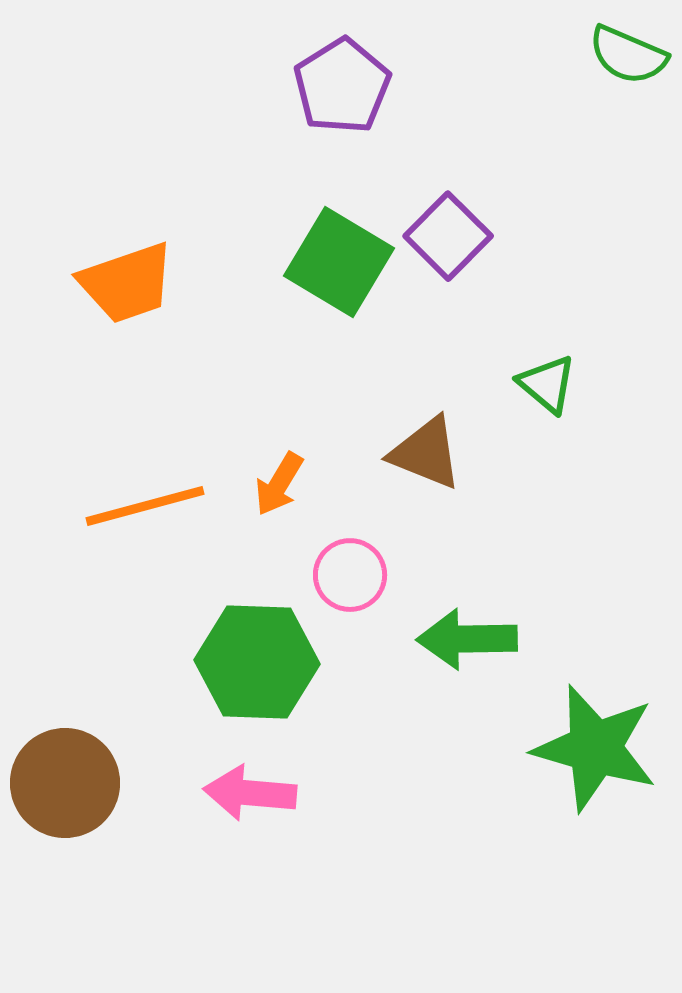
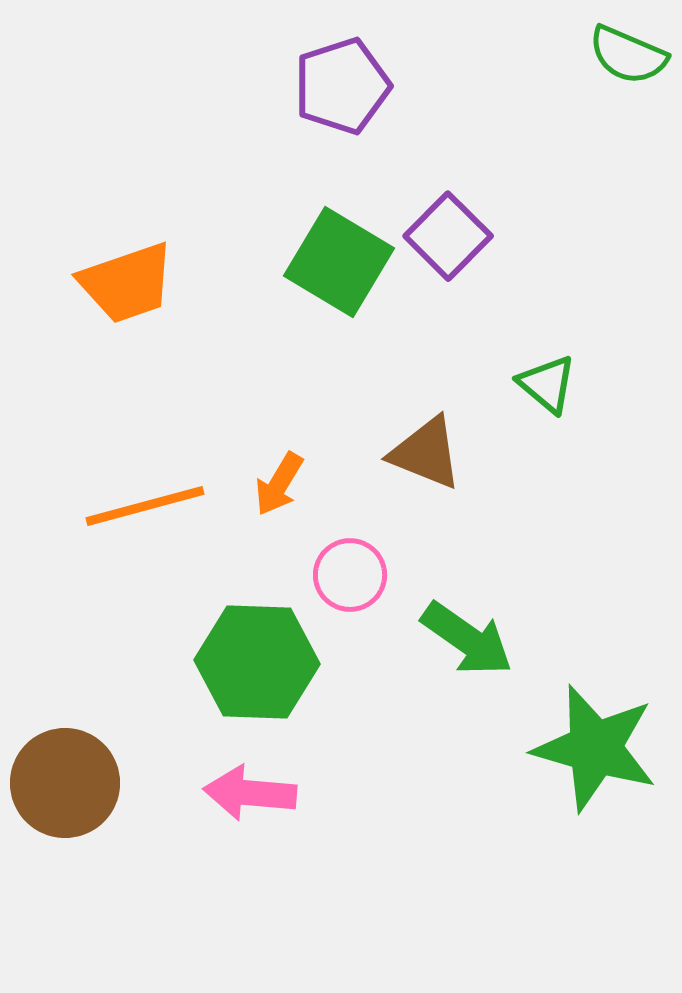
purple pentagon: rotated 14 degrees clockwise
green arrow: rotated 144 degrees counterclockwise
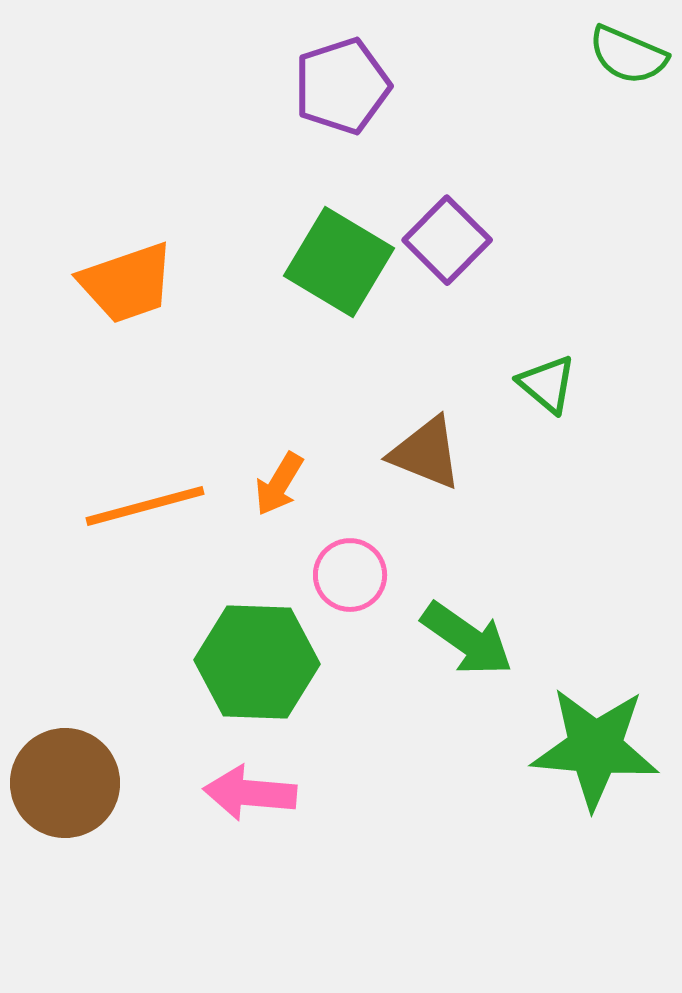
purple square: moved 1 px left, 4 px down
green star: rotated 11 degrees counterclockwise
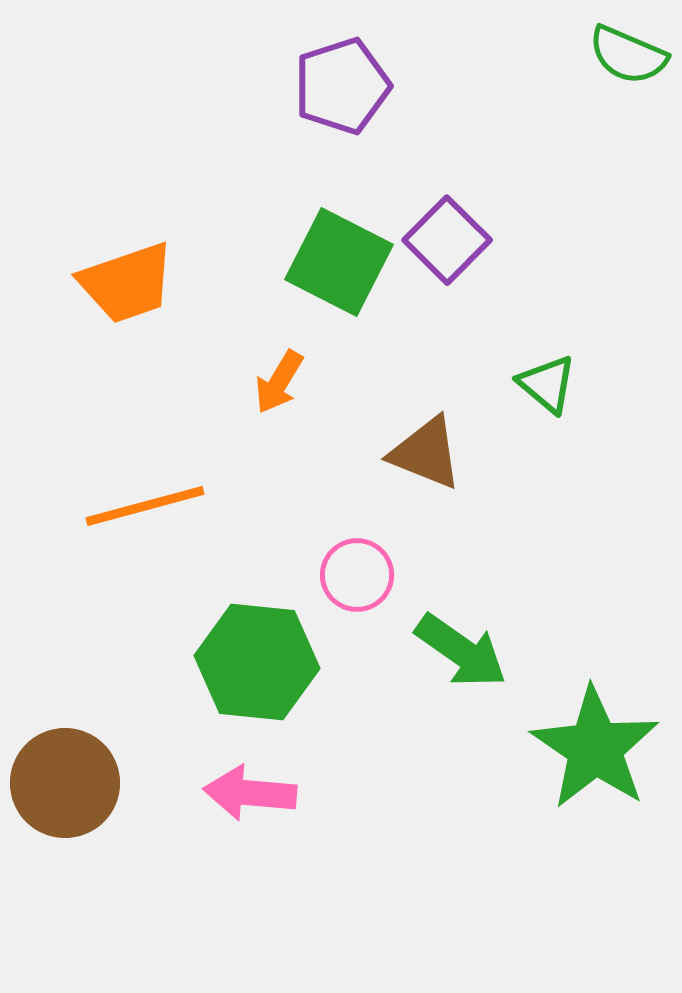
green square: rotated 4 degrees counterclockwise
orange arrow: moved 102 px up
pink circle: moved 7 px right
green arrow: moved 6 px left, 12 px down
green hexagon: rotated 4 degrees clockwise
green star: rotated 29 degrees clockwise
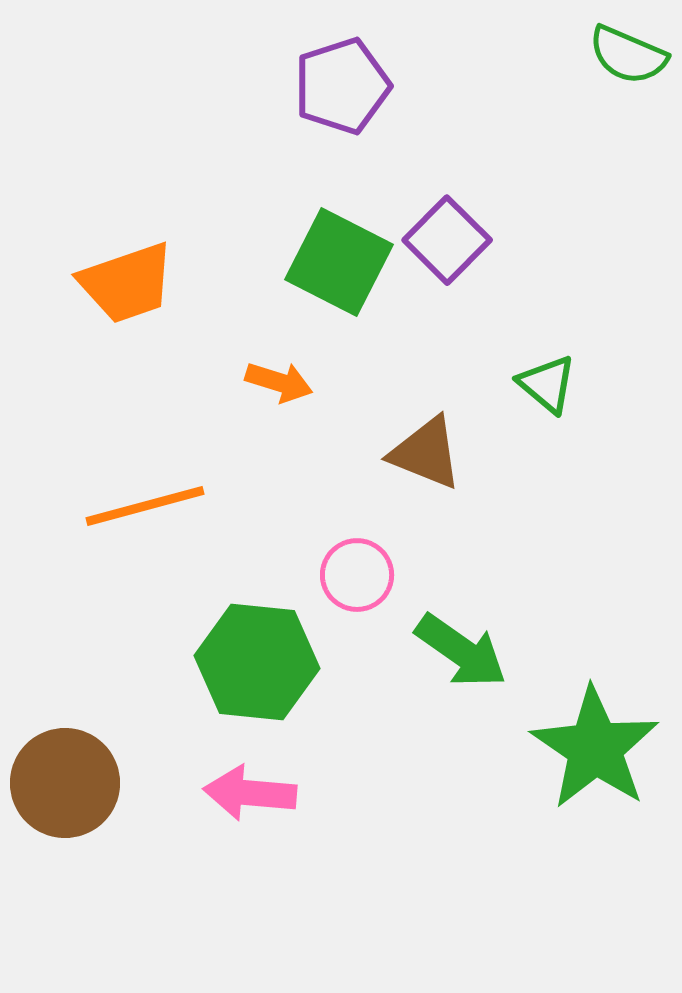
orange arrow: rotated 104 degrees counterclockwise
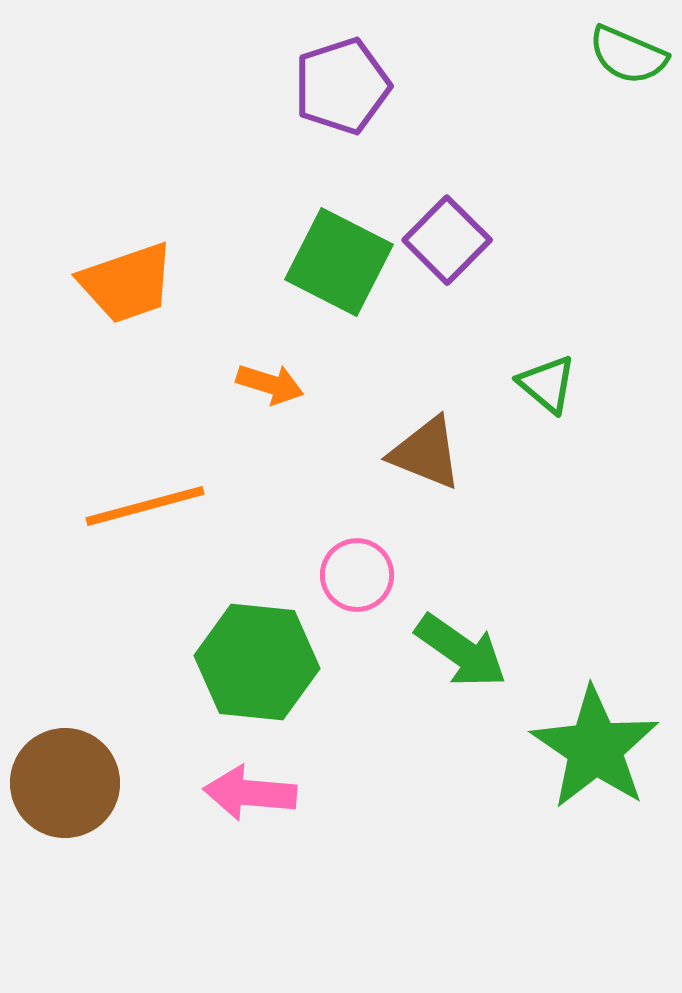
orange arrow: moved 9 px left, 2 px down
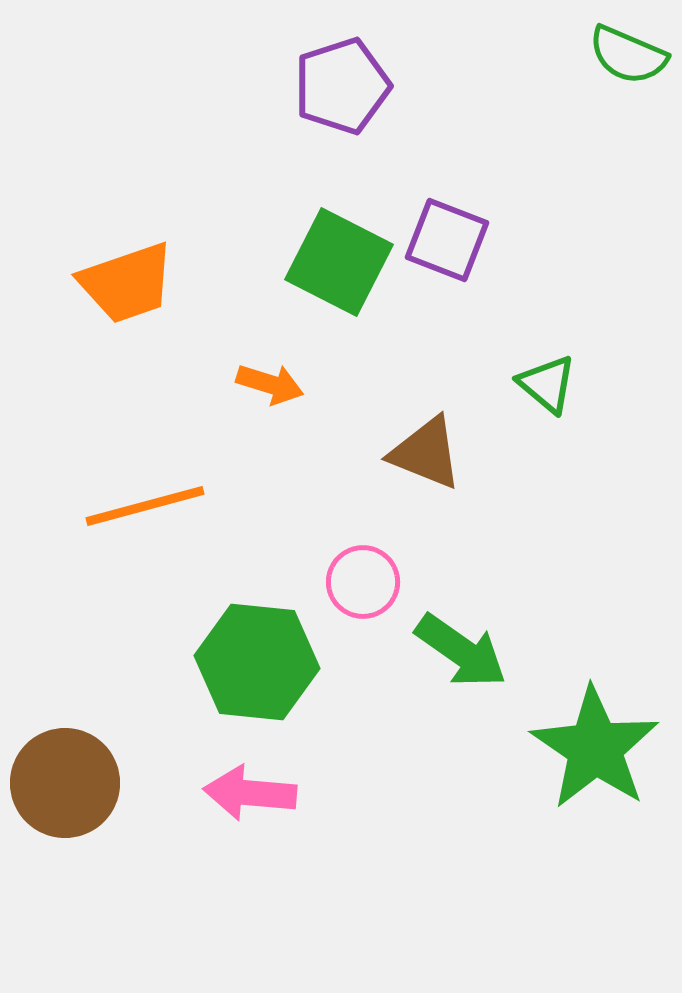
purple square: rotated 24 degrees counterclockwise
pink circle: moved 6 px right, 7 px down
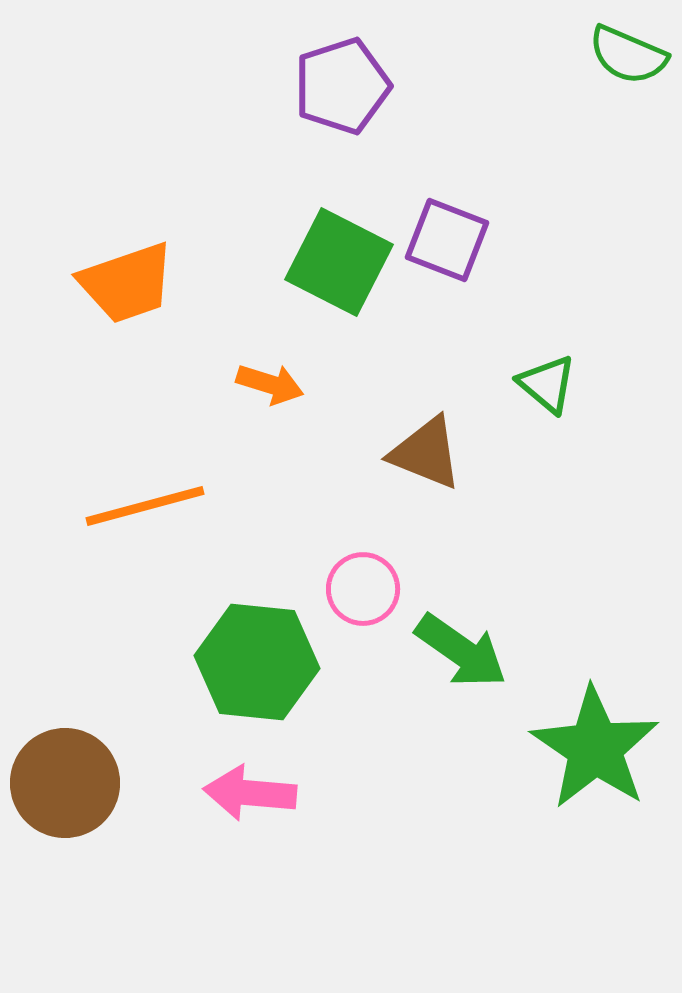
pink circle: moved 7 px down
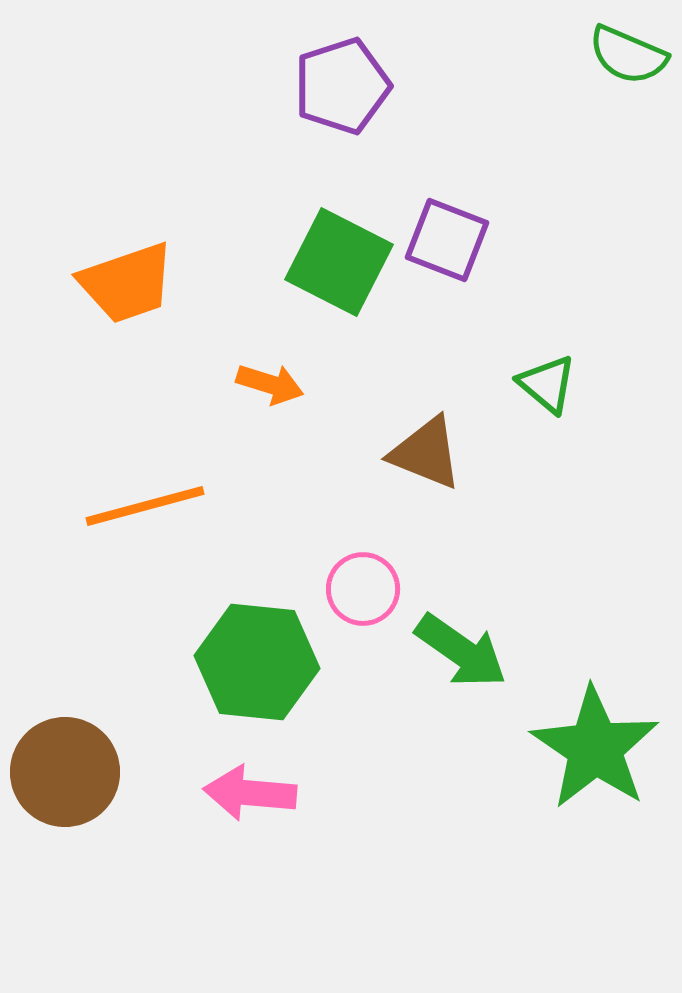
brown circle: moved 11 px up
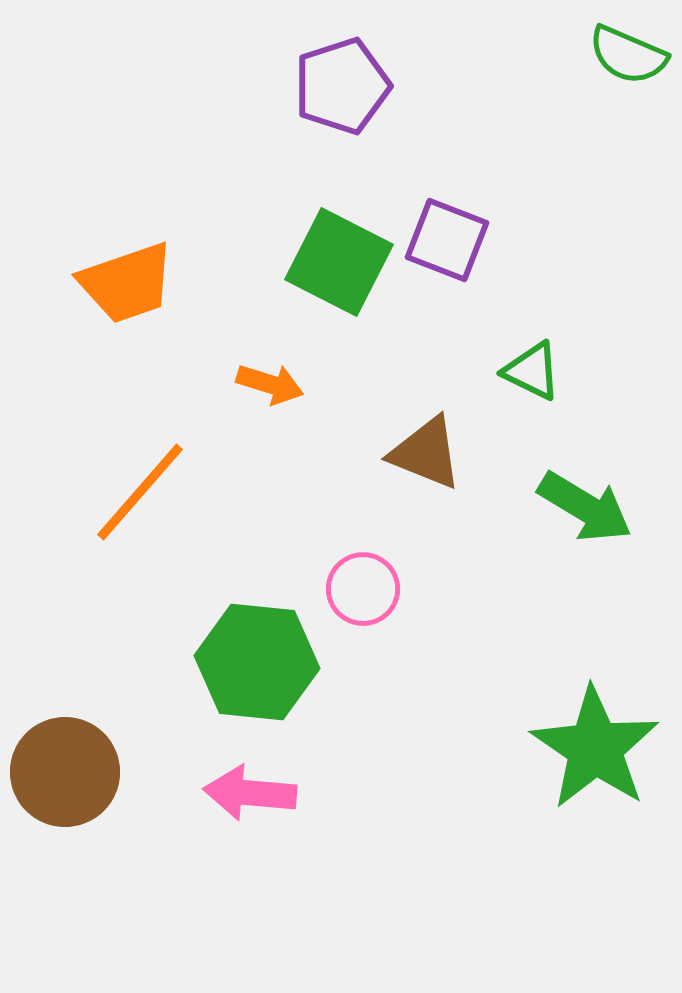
green triangle: moved 15 px left, 13 px up; rotated 14 degrees counterclockwise
orange line: moved 5 px left, 14 px up; rotated 34 degrees counterclockwise
green arrow: moved 124 px right, 144 px up; rotated 4 degrees counterclockwise
